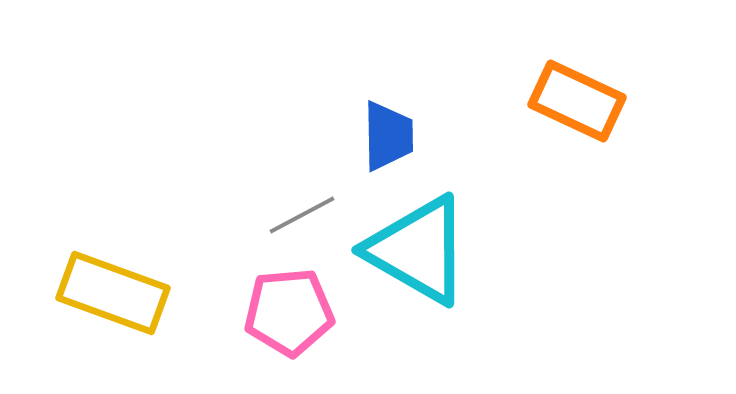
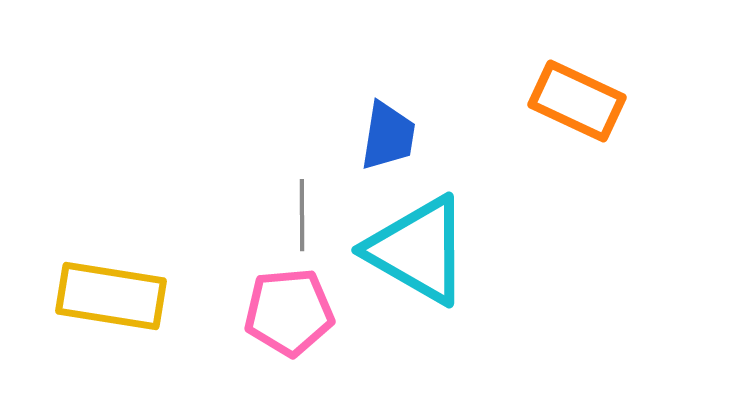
blue trapezoid: rotated 10 degrees clockwise
gray line: rotated 62 degrees counterclockwise
yellow rectangle: moved 2 px left, 3 px down; rotated 11 degrees counterclockwise
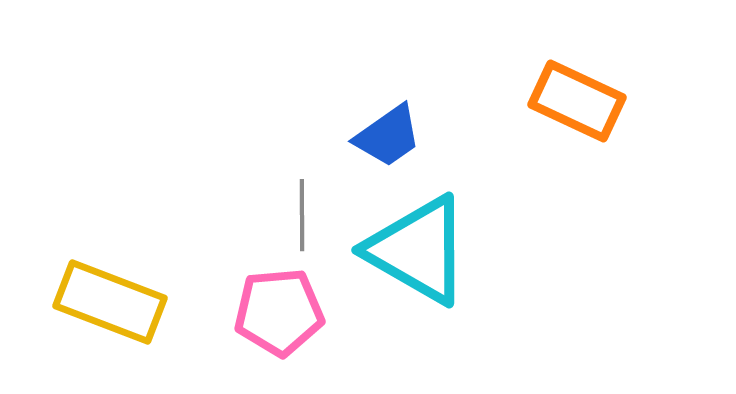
blue trapezoid: rotated 46 degrees clockwise
yellow rectangle: moved 1 px left, 6 px down; rotated 12 degrees clockwise
pink pentagon: moved 10 px left
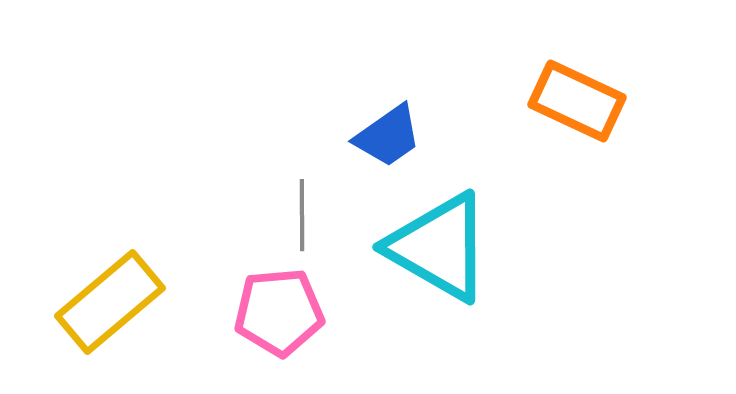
cyan triangle: moved 21 px right, 3 px up
yellow rectangle: rotated 61 degrees counterclockwise
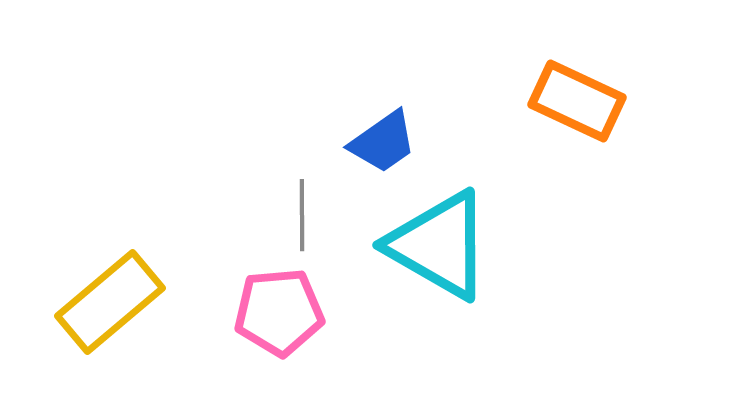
blue trapezoid: moved 5 px left, 6 px down
cyan triangle: moved 2 px up
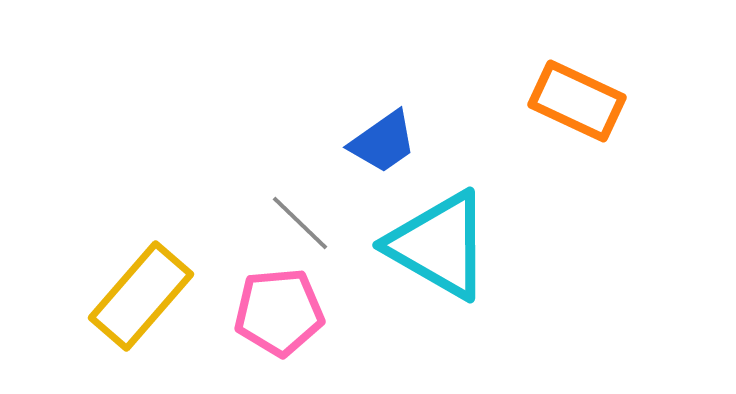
gray line: moved 2 px left, 8 px down; rotated 46 degrees counterclockwise
yellow rectangle: moved 31 px right, 6 px up; rotated 9 degrees counterclockwise
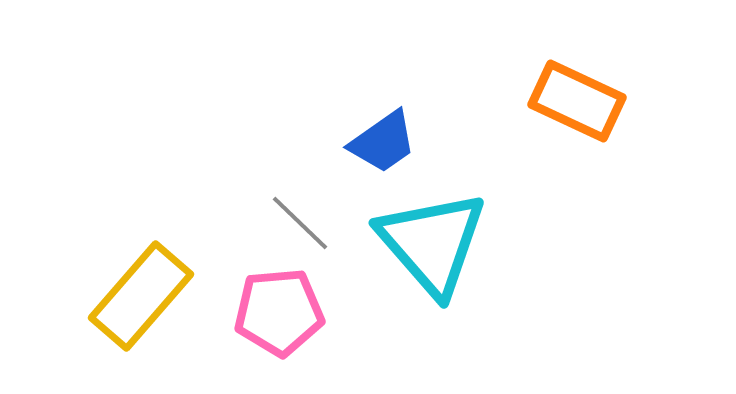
cyan triangle: moved 7 px left, 2 px up; rotated 19 degrees clockwise
